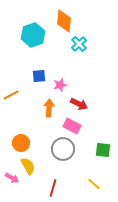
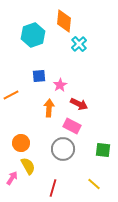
pink star: rotated 16 degrees counterclockwise
pink arrow: rotated 88 degrees counterclockwise
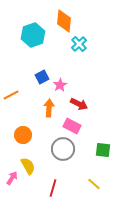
blue square: moved 3 px right, 1 px down; rotated 24 degrees counterclockwise
orange circle: moved 2 px right, 8 px up
